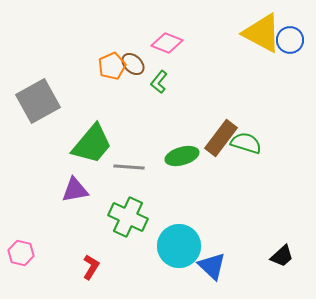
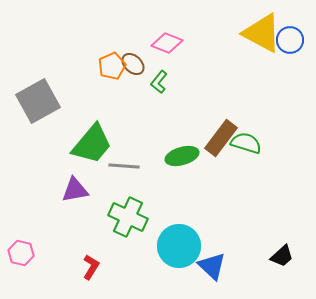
gray line: moved 5 px left, 1 px up
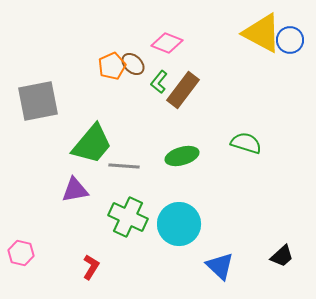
gray square: rotated 18 degrees clockwise
brown rectangle: moved 38 px left, 48 px up
cyan circle: moved 22 px up
blue triangle: moved 8 px right
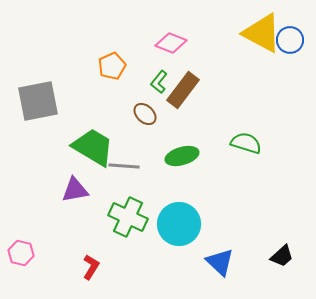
pink diamond: moved 4 px right
brown ellipse: moved 12 px right, 50 px down
green trapezoid: moved 1 px right, 3 px down; rotated 99 degrees counterclockwise
blue triangle: moved 4 px up
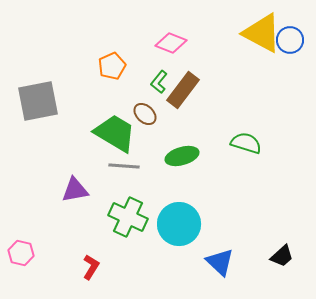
green trapezoid: moved 22 px right, 14 px up
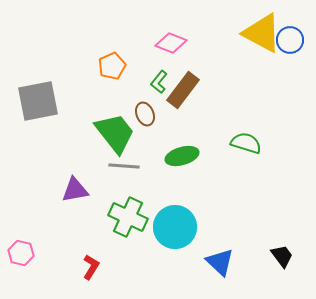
brown ellipse: rotated 25 degrees clockwise
green trapezoid: rotated 21 degrees clockwise
cyan circle: moved 4 px left, 3 px down
black trapezoid: rotated 85 degrees counterclockwise
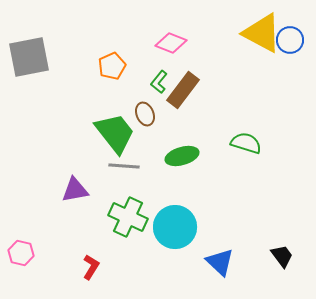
gray square: moved 9 px left, 44 px up
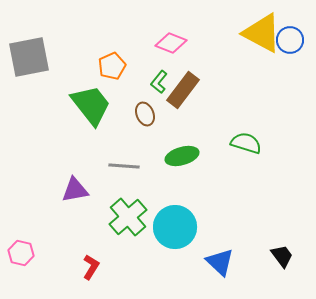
green trapezoid: moved 24 px left, 28 px up
green cross: rotated 24 degrees clockwise
